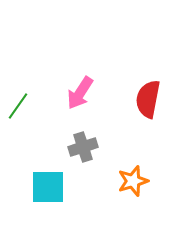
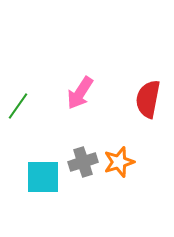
gray cross: moved 15 px down
orange star: moved 14 px left, 19 px up
cyan square: moved 5 px left, 10 px up
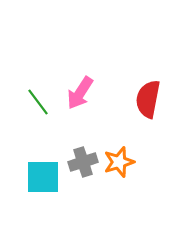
green line: moved 20 px right, 4 px up; rotated 72 degrees counterclockwise
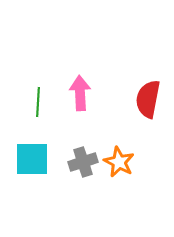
pink arrow: rotated 144 degrees clockwise
green line: rotated 40 degrees clockwise
orange star: rotated 28 degrees counterclockwise
cyan square: moved 11 px left, 18 px up
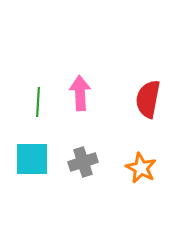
orange star: moved 22 px right, 6 px down
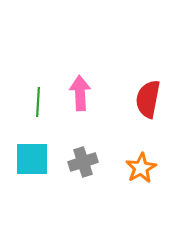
orange star: rotated 16 degrees clockwise
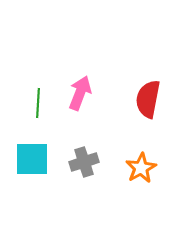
pink arrow: rotated 24 degrees clockwise
green line: moved 1 px down
gray cross: moved 1 px right
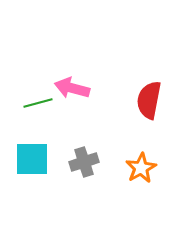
pink arrow: moved 8 px left, 5 px up; rotated 96 degrees counterclockwise
red semicircle: moved 1 px right, 1 px down
green line: rotated 72 degrees clockwise
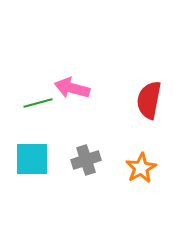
gray cross: moved 2 px right, 2 px up
